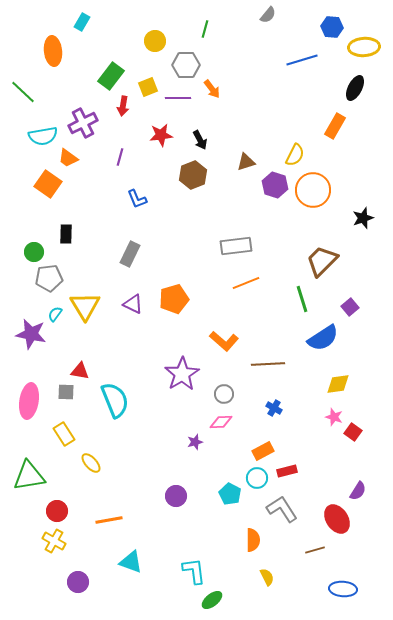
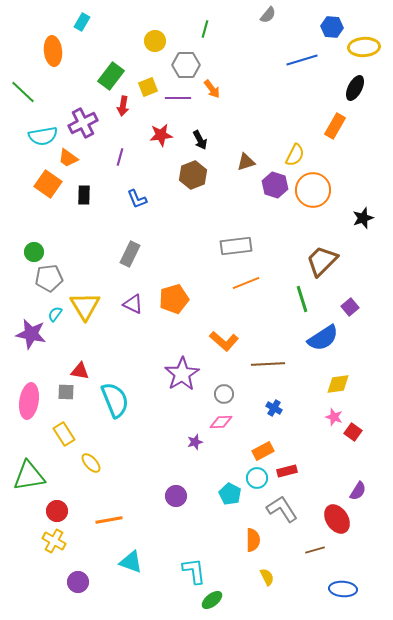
black rectangle at (66, 234): moved 18 px right, 39 px up
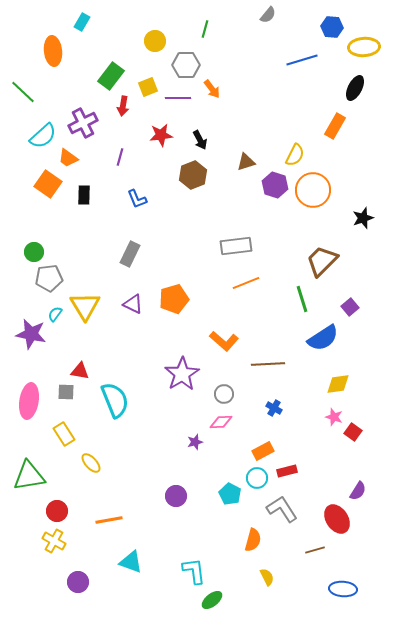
cyan semicircle at (43, 136): rotated 32 degrees counterclockwise
orange semicircle at (253, 540): rotated 15 degrees clockwise
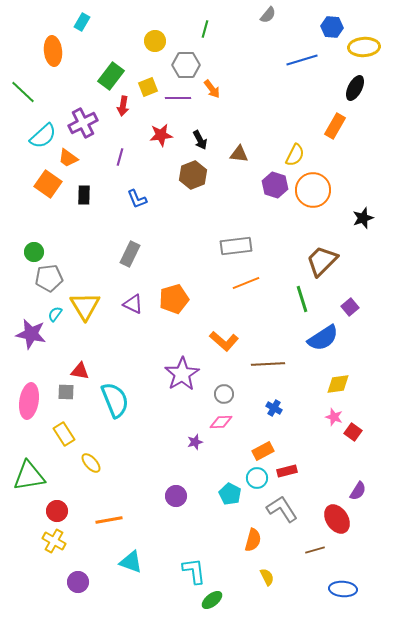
brown triangle at (246, 162): moved 7 px left, 8 px up; rotated 24 degrees clockwise
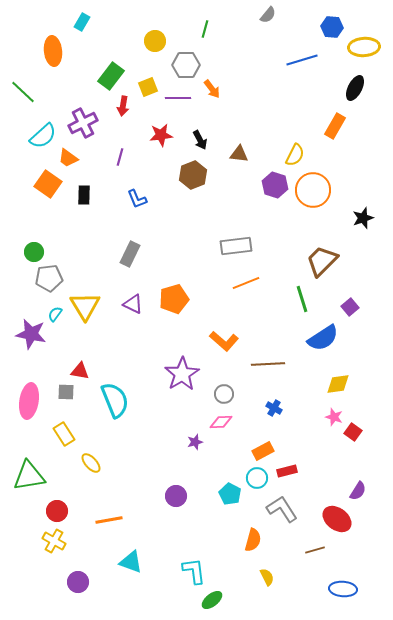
red ellipse at (337, 519): rotated 20 degrees counterclockwise
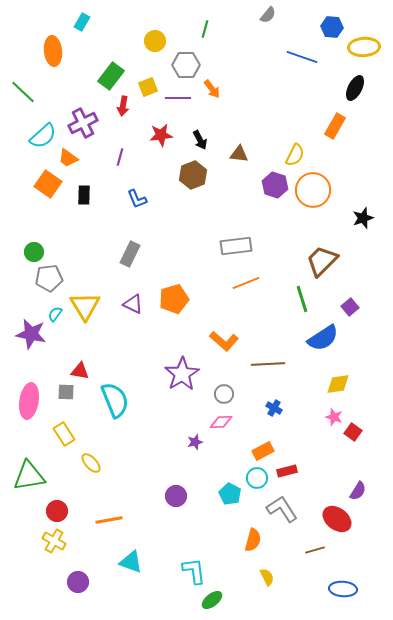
blue line at (302, 60): moved 3 px up; rotated 36 degrees clockwise
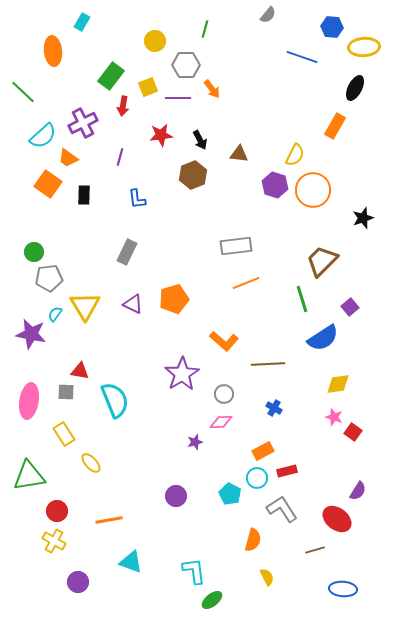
blue L-shape at (137, 199): rotated 15 degrees clockwise
gray rectangle at (130, 254): moved 3 px left, 2 px up
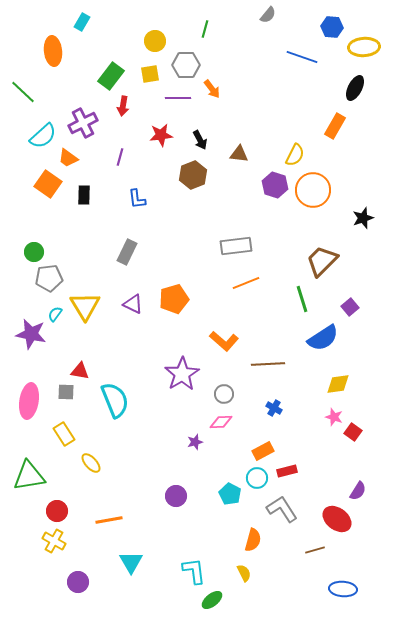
yellow square at (148, 87): moved 2 px right, 13 px up; rotated 12 degrees clockwise
cyan triangle at (131, 562): rotated 40 degrees clockwise
yellow semicircle at (267, 577): moved 23 px left, 4 px up
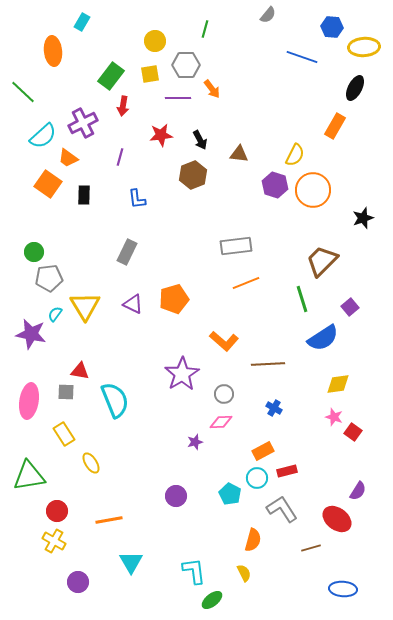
yellow ellipse at (91, 463): rotated 10 degrees clockwise
brown line at (315, 550): moved 4 px left, 2 px up
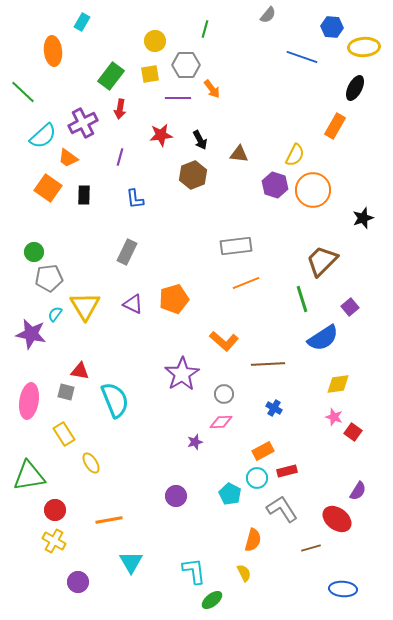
red arrow at (123, 106): moved 3 px left, 3 px down
orange square at (48, 184): moved 4 px down
blue L-shape at (137, 199): moved 2 px left
gray square at (66, 392): rotated 12 degrees clockwise
red circle at (57, 511): moved 2 px left, 1 px up
